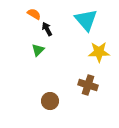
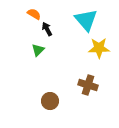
yellow star: moved 4 px up
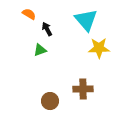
orange semicircle: moved 5 px left
green triangle: moved 2 px right; rotated 24 degrees clockwise
brown cross: moved 5 px left, 4 px down; rotated 18 degrees counterclockwise
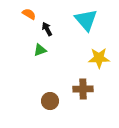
yellow star: moved 10 px down
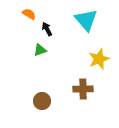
yellow star: moved 1 px down; rotated 20 degrees counterclockwise
brown circle: moved 8 px left
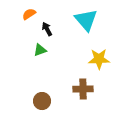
orange semicircle: rotated 64 degrees counterclockwise
yellow star: rotated 20 degrees clockwise
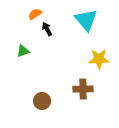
orange semicircle: moved 6 px right
green triangle: moved 17 px left, 1 px down
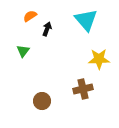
orange semicircle: moved 5 px left, 2 px down
black arrow: rotated 48 degrees clockwise
green triangle: rotated 32 degrees counterclockwise
brown cross: rotated 12 degrees counterclockwise
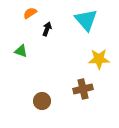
orange semicircle: moved 3 px up
green triangle: moved 2 px left; rotated 48 degrees counterclockwise
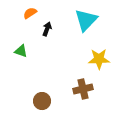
cyan triangle: rotated 25 degrees clockwise
